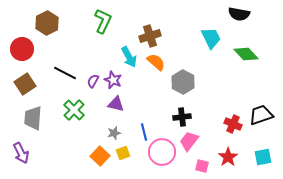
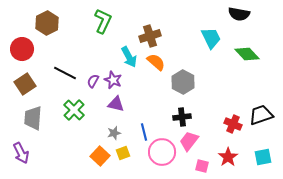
green diamond: moved 1 px right
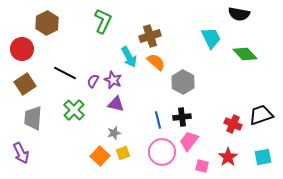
green diamond: moved 2 px left
blue line: moved 14 px right, 12 px up
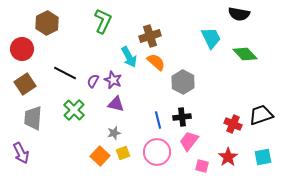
pink circle: moved 5 px left
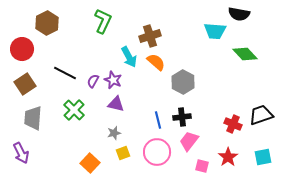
cyan trapezoid: moved 4 px right, 7 px up; rotated 120 degrees clockwise
orange square: moved 10 px left, 7 px down
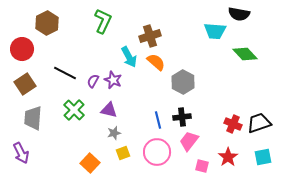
purple triangle: moved 7 px left, 6 px down
black trapezoid: moved 2 px left, 8 px down
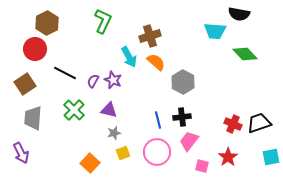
red circle: moved 13 px right
cyan square: moved 8 px right
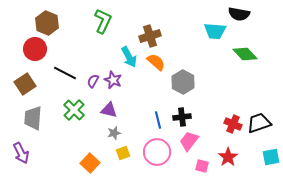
brown hexagon: rotated 10 degrees counterclockwise
